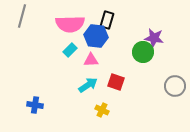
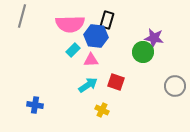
cyan rectangle: moved 3 px right
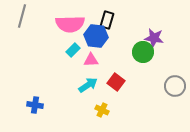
red square: rotated 18 degrees clockwise
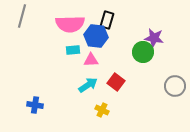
cyan rectangle: rotated 40 degrees clockwise
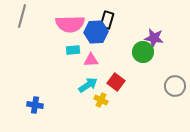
blue hexagon: moved 4 px up; rotated 10 degrees counterclockwise
yellow cross: moved 1 px left, 10 px up
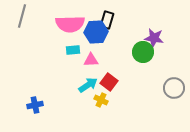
red square: moved 7 px left
gray circle: moved 1 px left, 2 px down
blue cross: rotated 21 degrees counterclockwise
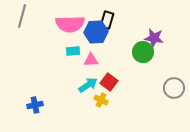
cyan rectangle: moved 1 px down
